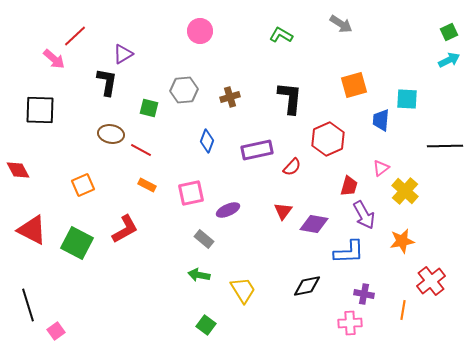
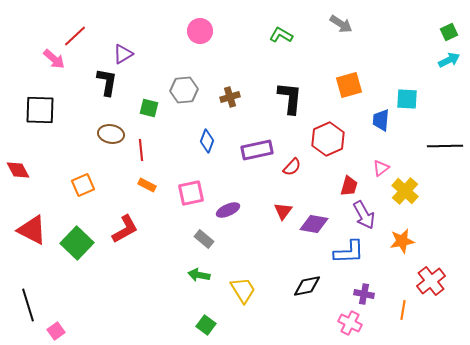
orange square at (354, 85): moved 5 px left
red line at (141, 150): rotated 55 degrees clockwise
green square at (77, 243): rotated 16 degrees clockwise
pink cross at (350, 323): rotated 30 degrees clockwise
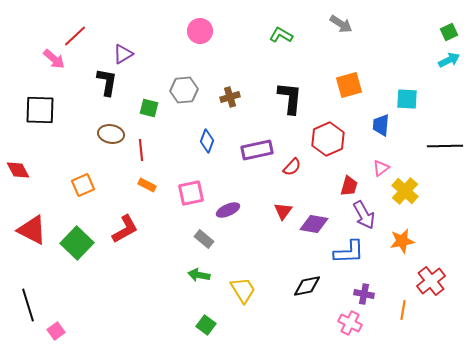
blue trapezoid at (381, 120): moved 5 px down
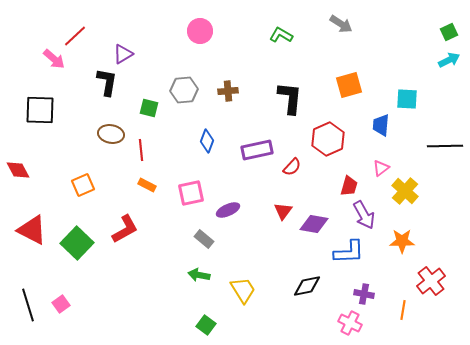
brown cross at (230, 97): moved 2 px left, 6 px up; rotated 12 degrees clockwise
orange star at (402, 241): rotated 10 degrees clockwise
pink square at (56, 331): moved 5 px right, 27 px up
